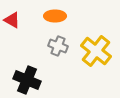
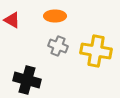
yellow cross: rotated 28 degrees counterclockwise
black cross: rotated 8 degrees counterclockwise
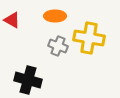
yellow cross: moved 7 px left, 13 px up
black cross: moved 1 px right
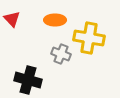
orange ellipse: moved 4 px down
red triangle: moved 1 px up; rotated 18 degrees clockwise
gray cross: moved 3 px right, 8 px down
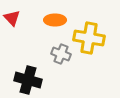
red triangle: moved 1 px up
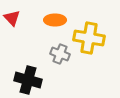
gray cross: moved 1 px left
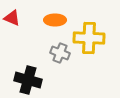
red triangle: rotated 24 degrees counterclockwise
yellow cross: rotated 8 degrees counterclockwise
gray cross: moved 1 px up
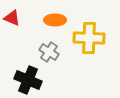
gray cross: moved 11 px left, 1 px up; rotated 12 degrees clockwise
black cross: rotated 8 degrees clockwise
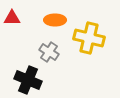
red triangle: rotated 24 degrees counterclockwise
yellow cross: rotated 12 degrees clockwise
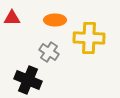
yellow cross: rotated 12 degrees counterclockwise
